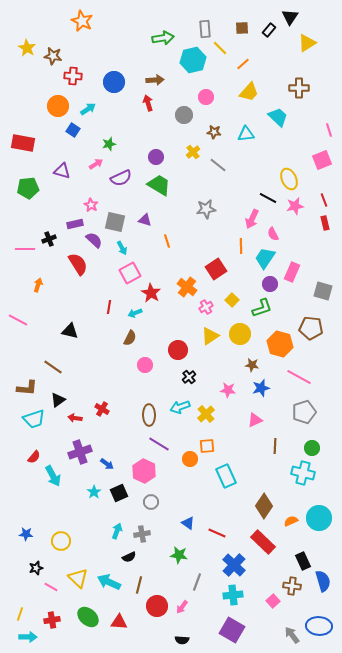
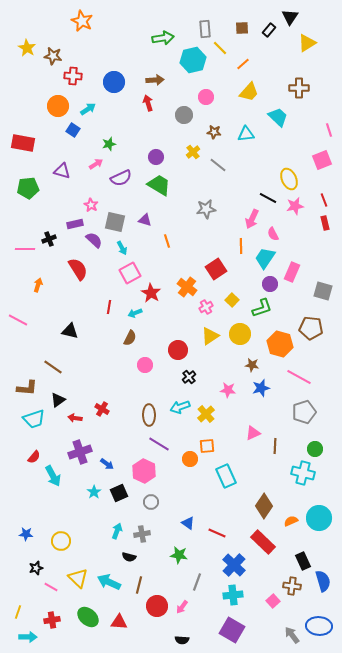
red semicircle at (78, 264): moved 5 px down
pink triangle at (255, 420): moved 2 px left, 13 px down
green circle at (312, 448): moved 3 px right, 1 px down
black semicircle at (129, 557): rotated 40 degrees clockwise
yellow line at (20, 614): moved 2 px left, 2 px up
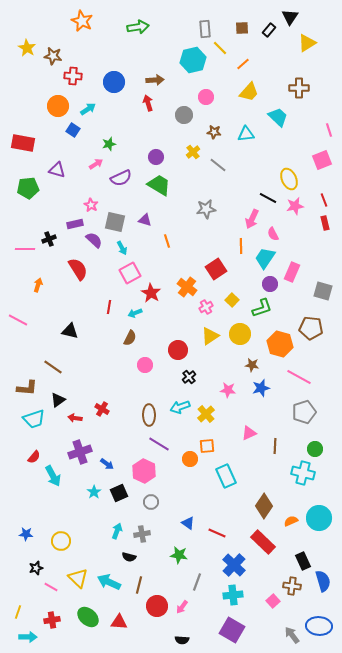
green arrow at (163, 38): moved 25 px left, 11 px up
purple triangle at (62, 171): moved 5 px left, 1 px up
pink triangle at (253, 433): moved 4 px left
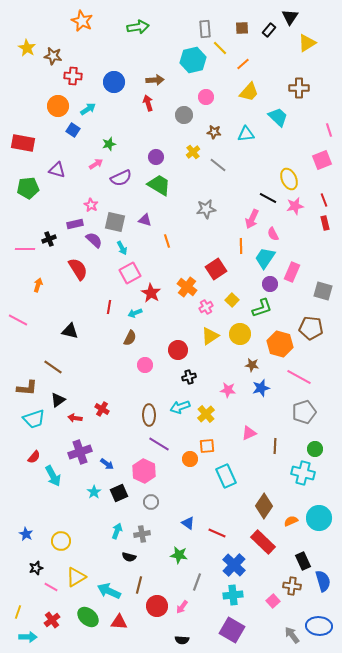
black cross at (189, 377): rotated 24 degrees clockwise
blue star at (26, 534): rotated 24 degrees clockwise
yellow triangle at (78, 578): moved 2 px left, 1 px up; rotated 45 degrees clockwise
cyan arrow at (109, 582): moved 9 px down
red cross at (52, 620): rotated 28 degrees counterclockwise
